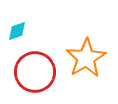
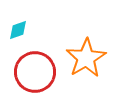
cyan diamond: moved 1 px right, 1 px up
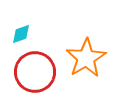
cyan diamond: moved 3 px right, 4 px down
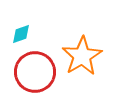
orange star: moved 4 px left, 2 px up
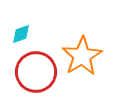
red circle: moved 1 px right
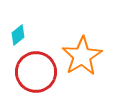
cyan diamond: moved 3 px left, 1 px down; rotated 20 degrees counterclockwise
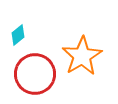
red circle: moved 1 px left, 2 px down
